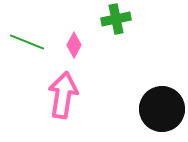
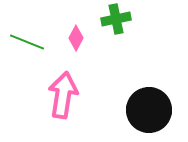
pink diamond: moved 2 px right, 7 px up
black circle: moved 13 px left, 1 px down
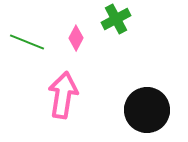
green cross: rotated 16 degrees counterclockwise
black circle: moved 2 px left
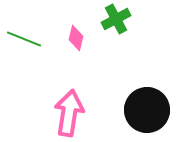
pink diamond: rotated 15 degrees counterclockwise
green line: moved 3 px left, 3 px up
pink arrow: moved 6 px right, 18 px down
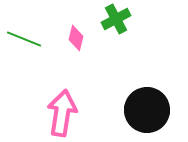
pink arrow: moved 7 px left
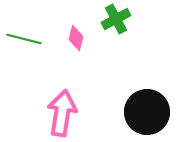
green line: rotated 8 degrees counterclockwise
black circle: moved 2 px down
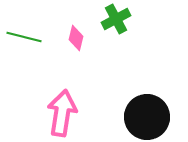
green line: moved 2 px up
black circle: moved 5 px down
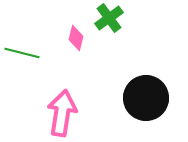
green cross: moved 7 px left, 1 px up; rotated 8 degrees counterclockwise
green line: moved 2 px left, 16 px down
black circle: moved 1 px left, 19 px up
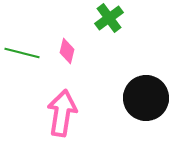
pink diamond: moved 9 px left, 13 px down
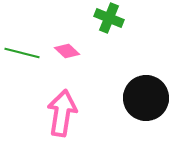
green cross: rotated 32 degrees counterclockwise
pink diamond: rotated 60 degrees counterclockwise
